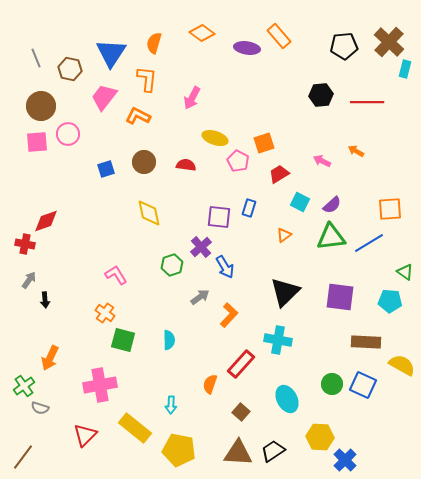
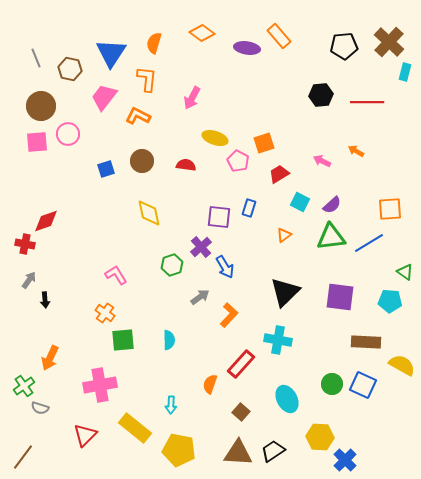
cyan rectangle at (405, 69): moved 3 px down
brown circle at (144, 162): moved 2 px left, 1 px up
green square at (123, 340): rotated 20 degrees counterclockwise
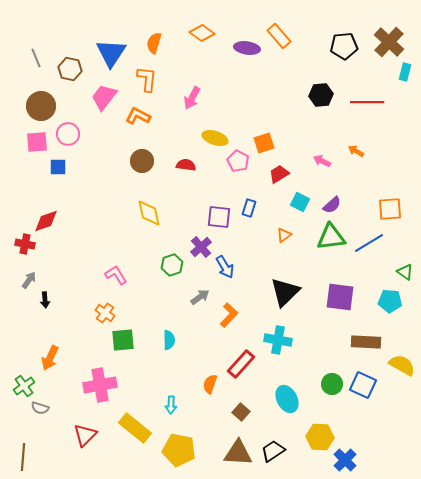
blue square at (106, 169): moved 48 px left, 2 px up; rotated 18 degrees clockwise
brown line at (23, 457): rotated 32 degrees counterclockwise
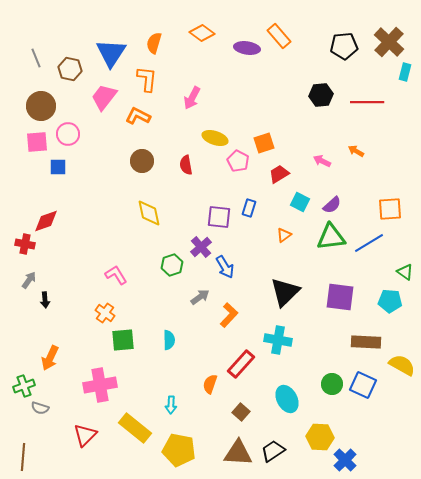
red semicircle at (186, 165): rotated 108 degrees counterclockwise
green cross at (24, 386): rotated 15 degrees clockwise
